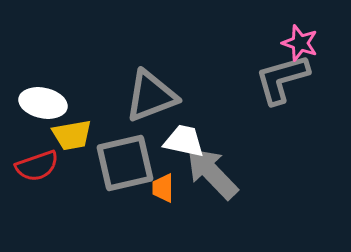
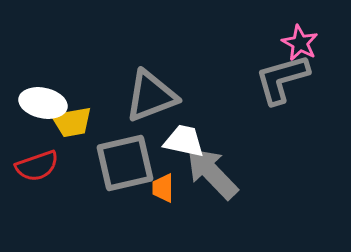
pink star: rotated 9 degrees clockwise
yellow trapezoid: moved 13 px up
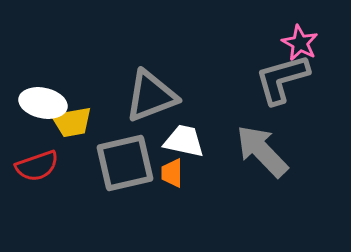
gray arrow: moved 50 px right, 22 px up
orange trapezoid: moved 9 px right, 15 px up
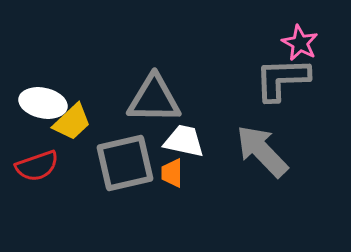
gray L-shape: rotated 14 degrees clockwise
gray triangle: moved 3 px right, 3 px down; rotated 22 degrees clockwise
yellow trapezoid: rotated 33 degrees counterclockwise
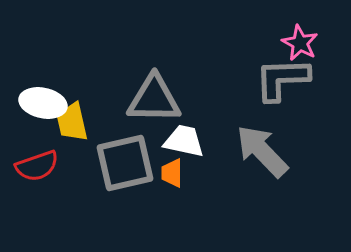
yellow trapezoid: rotated 120 degrees clockwise
